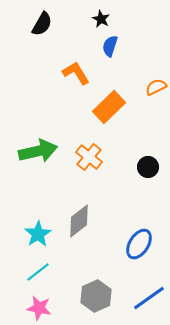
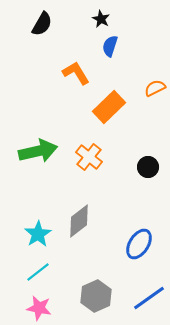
orange semicircle: moved 1 px left, 1 px down
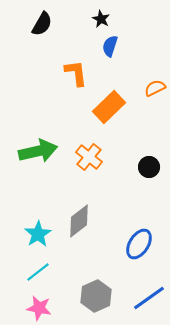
orange L-shape: rotated 24 degrees clockwise
black circle: moved 1 px right
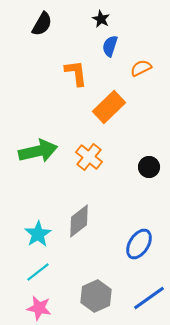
orange semicircle: moved 14 px left, 20 px up
